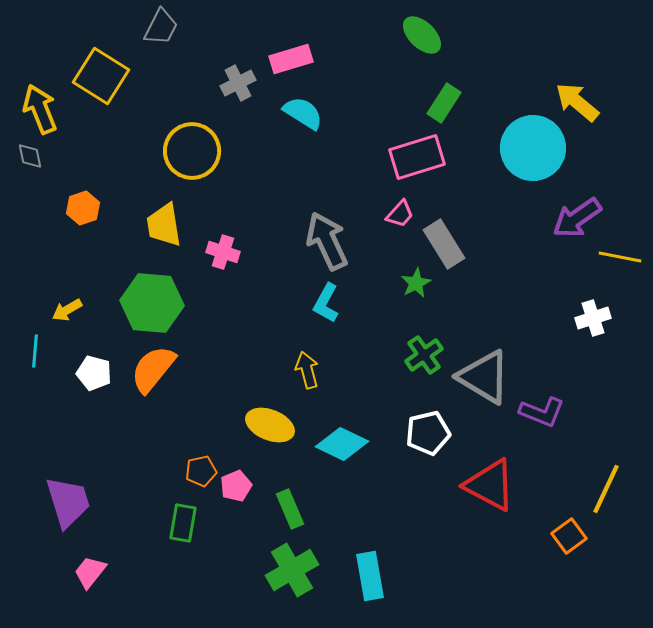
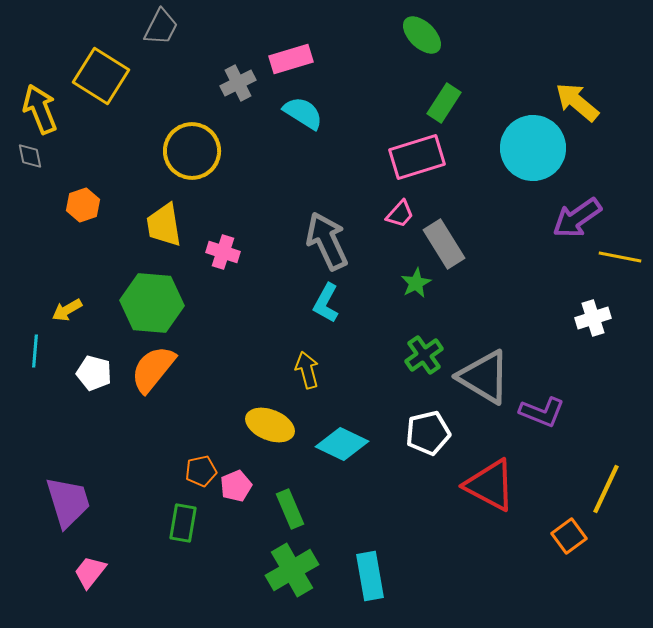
orange hexagon at (83, 208): moved 3 px up
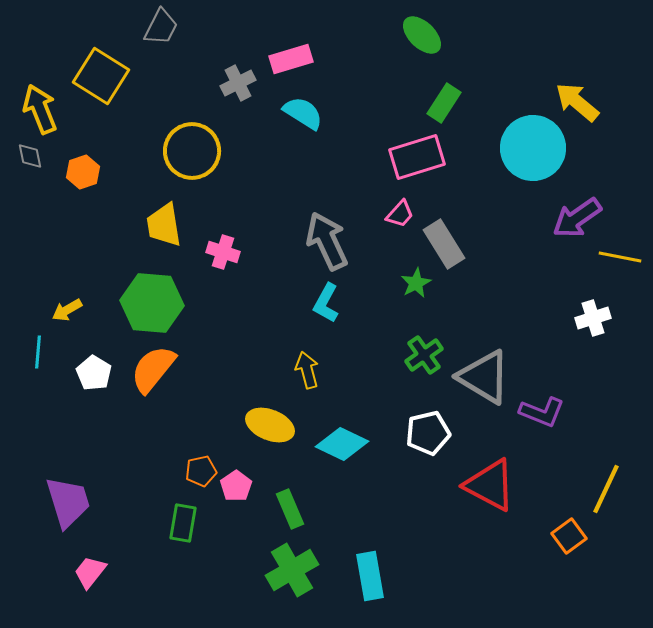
orange hexagon at (83, 205): moved 33 px up
cyan line at (35, 351): moved 3 px right, 1 px down
white pentagon at (94, 373): rotated 16 degrees clockwise
pink pentagon at (236, 486): rotated 12 degrees counterclockwise
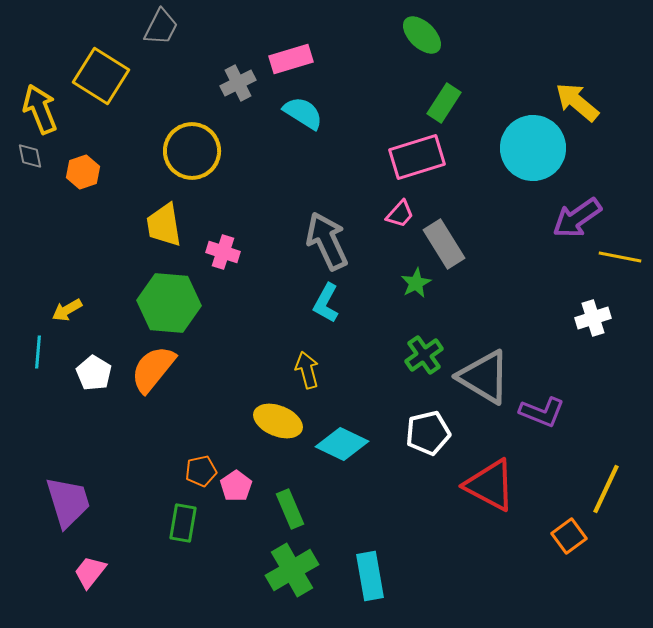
green hexagon at (152, 303): moved 17 px right
yellow ellipse at (270, 425): moved 8 px right, 4 px up
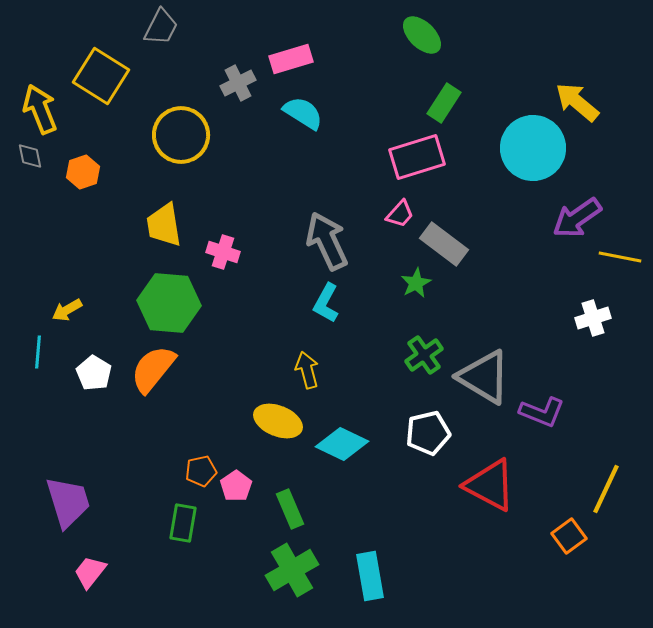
yellow circle at (192, 151): moved 11 px left, 16 px up
gray rectangle at (444, 244): rotated 21 degrees counterclockwise
